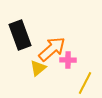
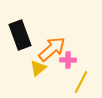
yellow line: moved 4 px left, 1 px up
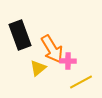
orange arrow: rotated 100 degrees clockwise
pink cross: moved 1 px down
yellow line: rotated 35 degrees clockwise
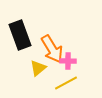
yellow line: moved 15 px left, 1 px down
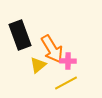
yellow triangle: moved 3 px up
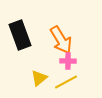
orange arrow: moved 9 px right, 9 px up
yellow triangle: moved 1 px right, 13 px down
yellow line: moved 1 px up
